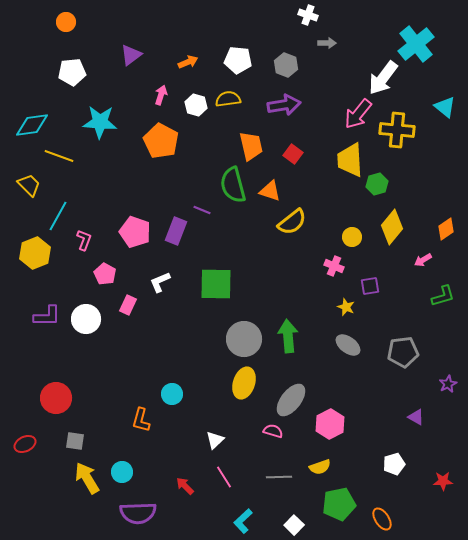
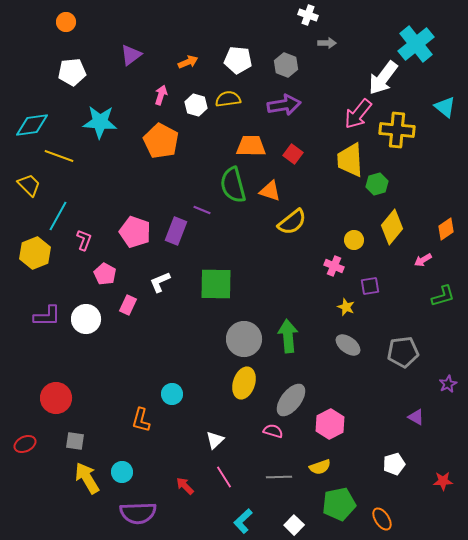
orange trapezoid at (251, 146): rotated 76 degrees counterclockwise
yellow circle at (352, 237): moved 2 px right, 3 px down
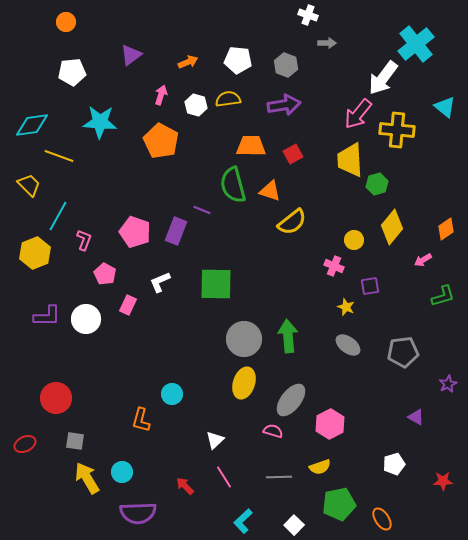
red square at (293, 154): rotated 24 degrees clockwise
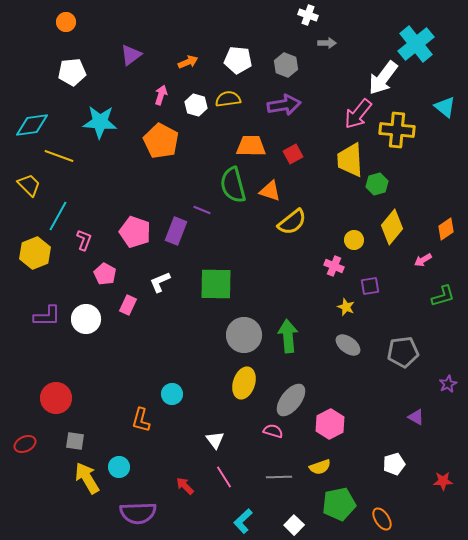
gray circle at (244, 339): moved 4 px up
white triangle at (215, 440): rotated 24 degrees counterclockwise
cyan circle at (122, 472): moved 3 px left, 5 px up
